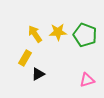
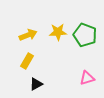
yellow arrow: moved 7 px left, 1 px down; rotated 102 degrees clockwise
yellow rectangle: moved 2 px right, 3 px down
black triangle: moved 2 px left, 10 px down
pink triangle: moved 2 px up
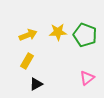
pink triangle: rotated 21 degrees counterclockwise
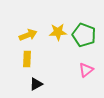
green pentagon: moved 1 px left
yellow rectangle: moved 2 px up; rotated 28 degrees counterclockwise
pink triangle: moved 1 px left, 8 px up
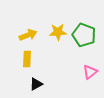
pink triangle: moved 4 px right, 2 px down
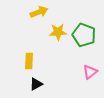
yellow arrow: moved 11 px right, 23 px up
yellow rectangle: moved 2 px right, 2 px down
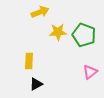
yellow arrow: moved 1 px right
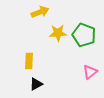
yellow star: moved 1 px down
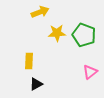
yellow star: moved 1 px left
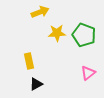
yellow rectangle: rotated 14 degrees counterclockwise
pink triangle: moved 2 px left, 1 px down
